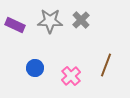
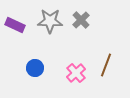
pink cross: moved 5 px right, 3 px up
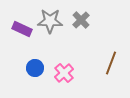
purple rectangle: moved 7 px right, 4 px down
brown line: moved 5 px right, 2 px up
pink cross: moved 12 px left
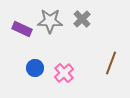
gray cross: moved 1 px right, 1 px up
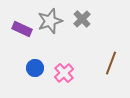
gray star: rotated 20 degrees counterclockwise
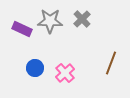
gray star: rotated 20 degrees clockwise
pink cross: moved 1 px right
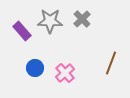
purple rectangle: moved 2 px down; rotated 24 degrees clockwise
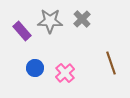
brown line: rotated 40 degrees counterclockwise
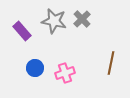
gray star: moved 4 px right; rotated 10 degrees clockwise
brown line: rotated 30 degrees clockwise
pink cross: rotated 24 degrees clockwise
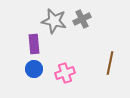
gray cross: rotated 18 degrees clockwise
purple rectangle: moved 12 px right, 13 px down; rotated 36 degrees clockwise
brown line: moved 1 px left
blue circle: moved 1 px left, 1 px down
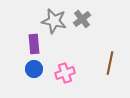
gray cross: rotated 12 degrees counterclockwise
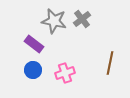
purple rectangle: rotated 48 degrees counterclockwise
blue circle: moved 1 px left, 1 px down
